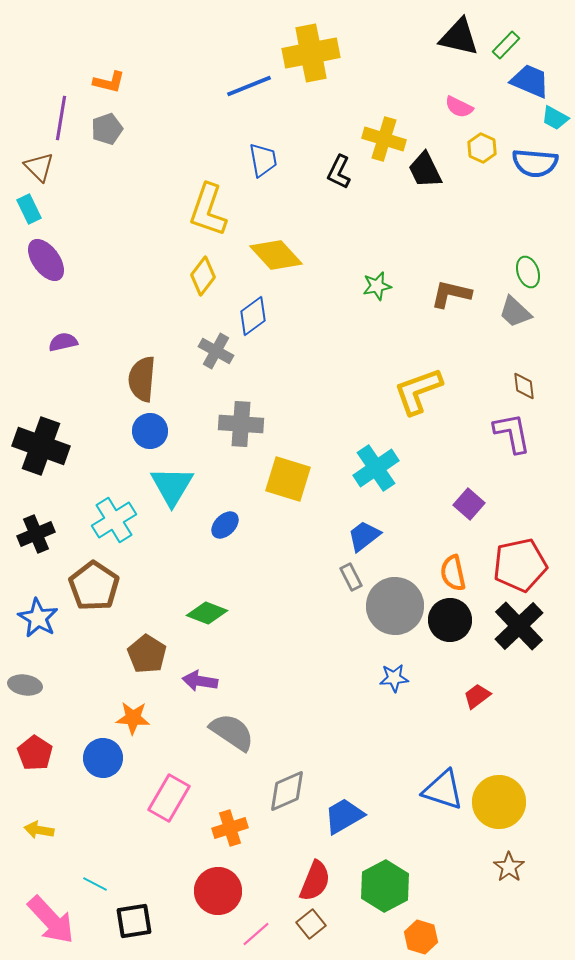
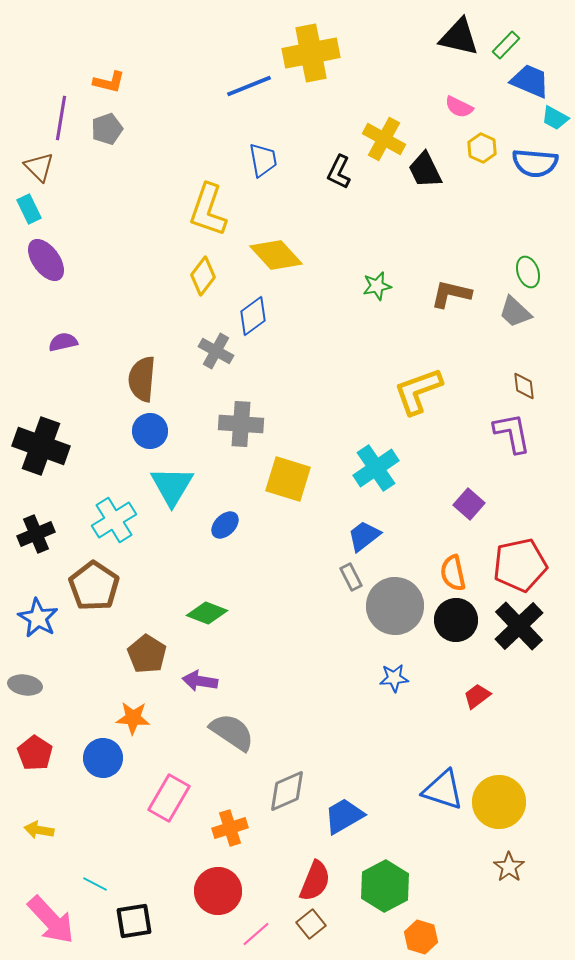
yellow cross at (384, 139): rotated 12 degrees clockwise
black circle at (450, 620): moved 6 px right
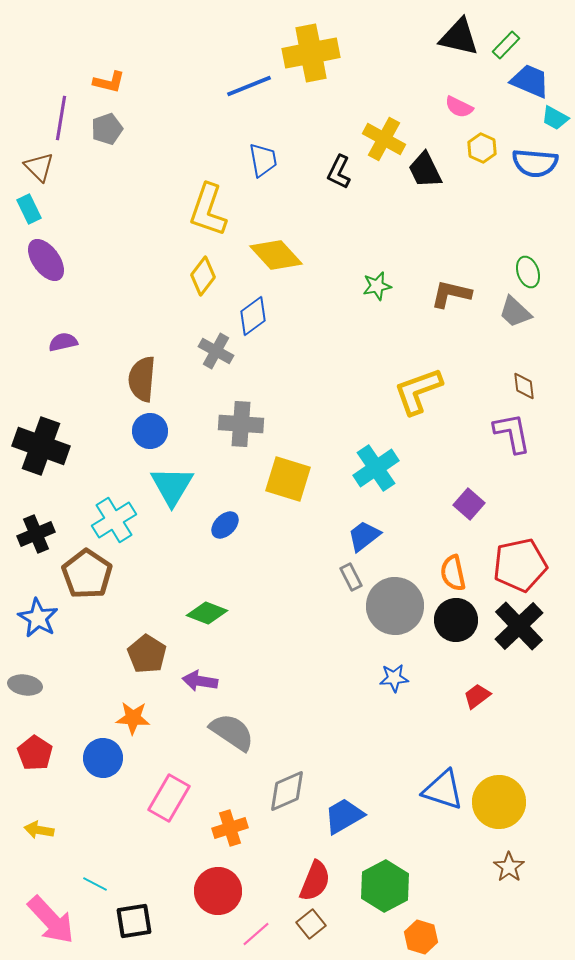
brown pentagon at (94, 586): moved 7 px left, 12 px up
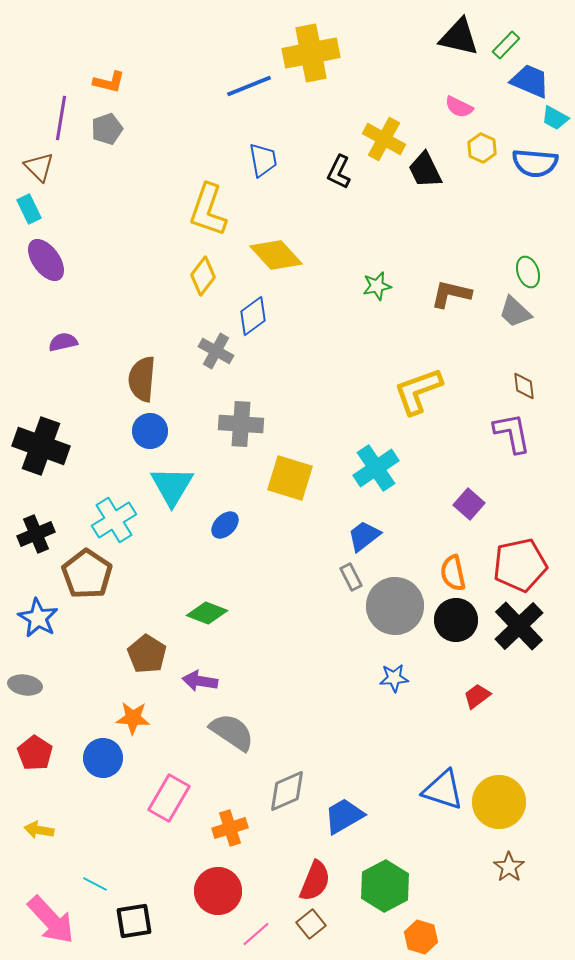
yellow square at (288, 479): moved 2 px right, 1 px up
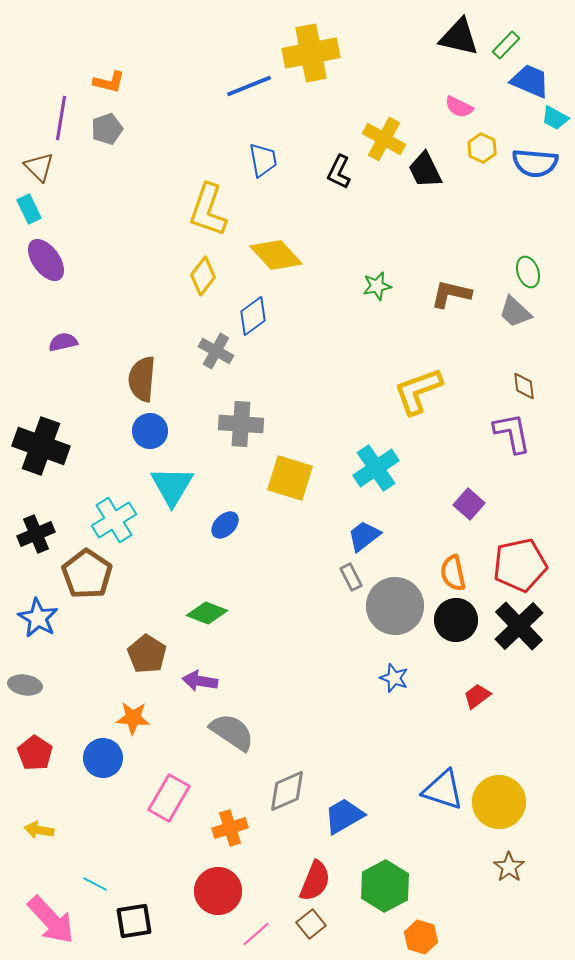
blue star at (394, 678): rotated 24 degrees clockwise
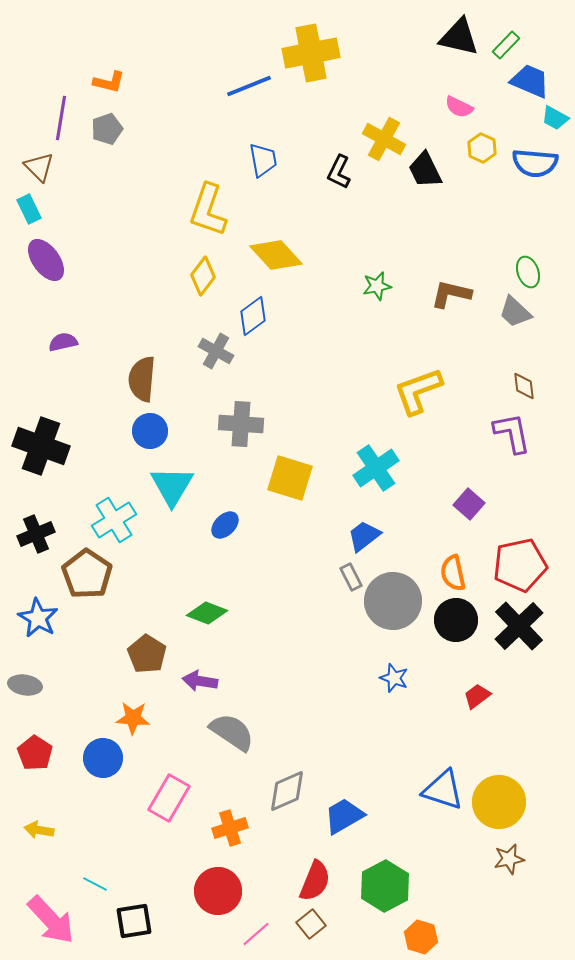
gray circle at (395, 606): moved 2 px left, 5 px up
brown star at (509, 867): moved 8 px up; rotated 24 degrees clockwise
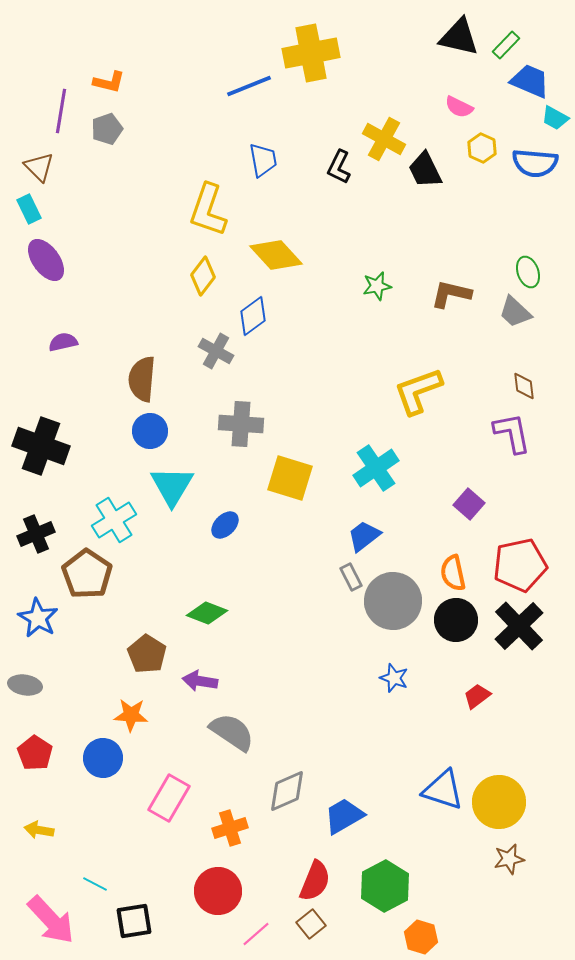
purple line at (61, 118): moved 7 px up
black L-shape at (339, 172): moved 5 px up
orange star at (133, 718): moved 2 px left, 3 px up
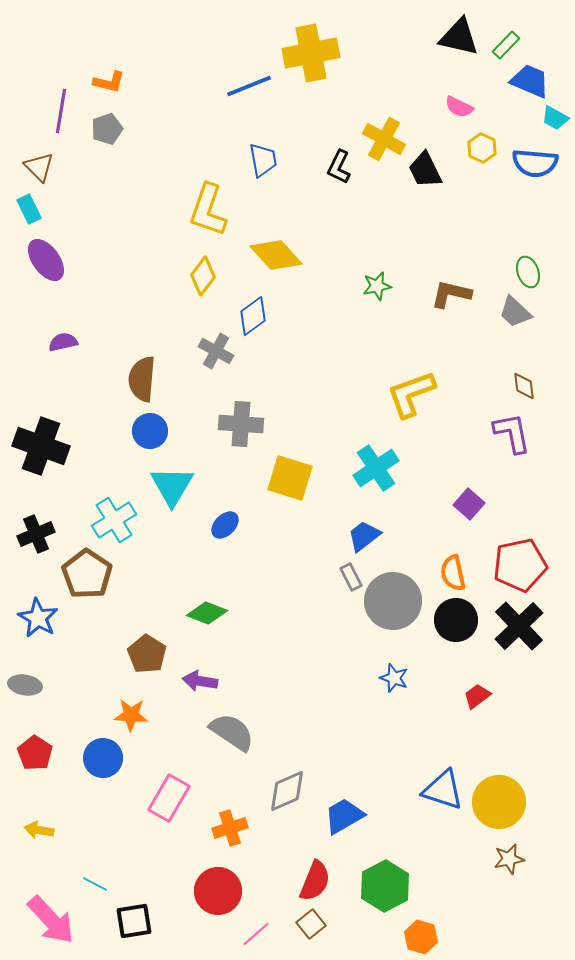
yellow L-shape at (418, 391): moved 7 px left, 3 px down
